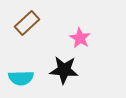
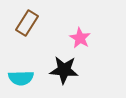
brown rectangle: rotated 15 degrees counterclockwise
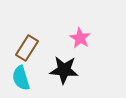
brown rectangle: moved 25 px down
cyan semicircle: rotated 75 degrees clockwise
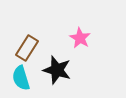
black star: moved 7 px left; rotated 12 degrees clockwise
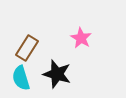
pink star: moved 1 px right
black star: moved 4 px down
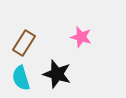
pink star: moved 1 px up; rotated 15 degrees counterclockwise
brown rectangle: moved 3 px left, 5 px up
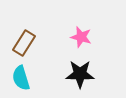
black star: moved 23 px right; rotated 16 degrees counterclockwise
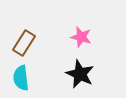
black star: rotated 24 degrees clockwise
cyan semicircle: rotated 10 degrees clockwise
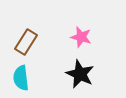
brown rectangle: moved 2 px right, 1 px up
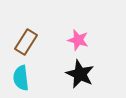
pink star: moved 3 px left, 3 px down
